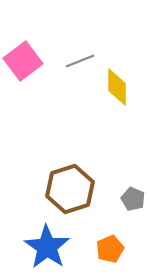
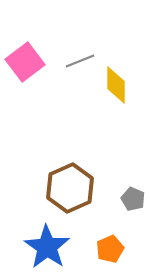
pink square: moved 2 px right, 1 px down
yellow diamond: moved 1 px left, 2 px up
brown hexagon: moved 1 px up; rotated 6 degrees counterclockwise
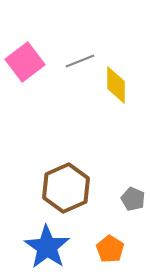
brown hexagon: moved 4 px left
orange pentagon: rotated 16 degrees counterclockwise
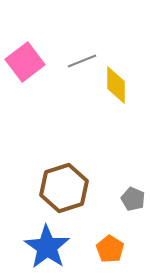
gray line: moved 2 px right
brown hexagon: moved 2 px left; rotated 6 degrees clockwise
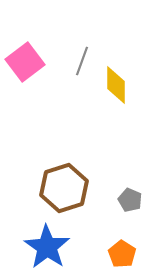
gray line: rotated 48 degrees counterclockwise
gray pentagon: moved 3 px left, 1 px down
orange pentagon: moved 12 px right, 5 px down
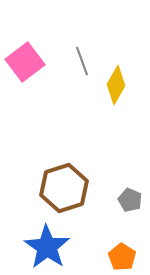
gray line: rotated 40 degrees counterclockwise
yellow diamond: rotated 30 degrees clockwise
orange pentagon: moved 3 px down
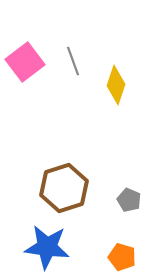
gray line: moved 9 px left
yellow diamond: rotated 12 degrees counterclockwise
gray pentagon: moved 1 px left
blue star: rotated 27 degrees counterclockwise
orange pentagon: rotated 16 degrees counterclockwise
